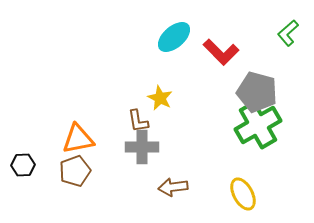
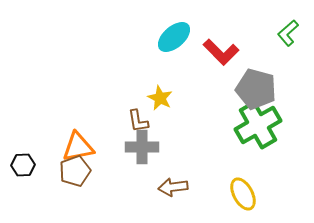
gray pentagon: moved 1 px left, 3 px up
orange triangle: moved 8 px down
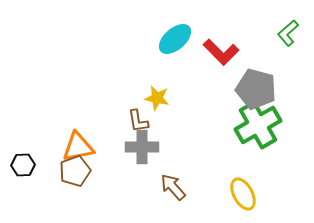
cyan ellipse: moved 1 px right, 2 px down
yellow star: moved 3 px left; rotated 15 degrees counterclockwise
brown arrow: rotated 56 degrees clockwise
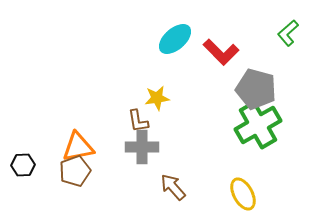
yellow star: rotated 20 degrees counterclockwise
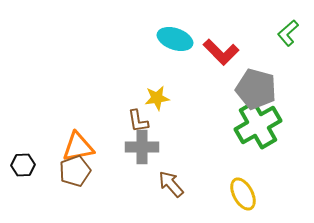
cyan ellipse: rotated 60 degrees clockwise
brown arrow: moved 2 px left, 3 px up
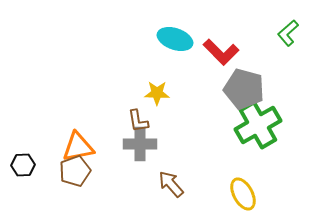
gray pentagon: moved 12 px left
yellow star: moved 5 px up; rotated 10 degrees clockwise
gray cross: moved 2 px left, 3 px up
